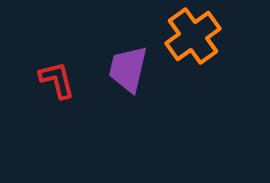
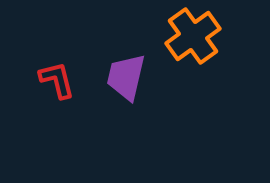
purple trapezoid: moved 2 px left, 8 px down
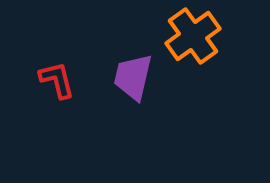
purple trapezoid: moved 7 px right
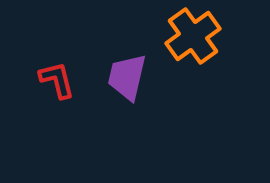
purple trapezoid: moved 6 px left
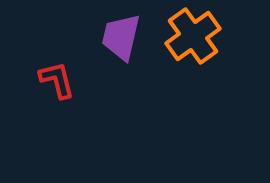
purple trapezoid: moved 6 px left, 40 px up
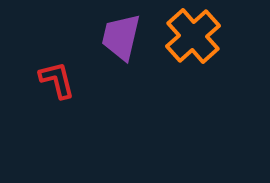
orange cross: rotated 6 degrees counterclockwise
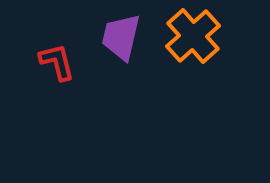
red L-shape: moved 18 px up
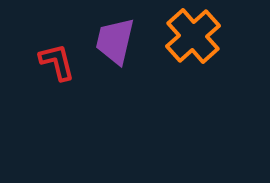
purple trapezoid: moved 6 px left, 4 px down
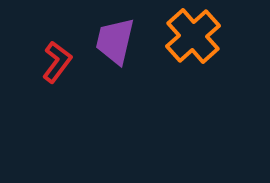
red L-shape: rotated 51 degrees clockwise
